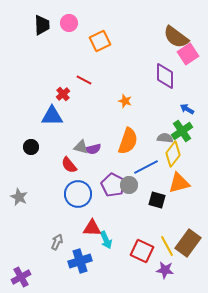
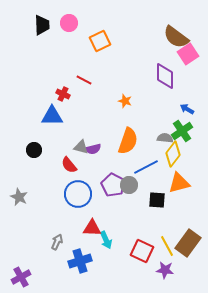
red cross: rotated 24 degrees counterclockwise
black circle: moved 3 px right, 3 px down
black square: rotated 12 degrees counterclockwise
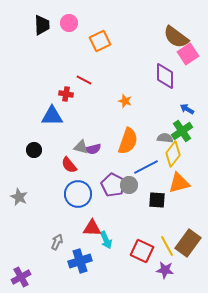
red cross: moved 3 px right; rotated 16 degrees counterclockwise
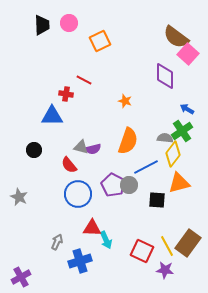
pink square: rotated 15 degrees counterclockwise
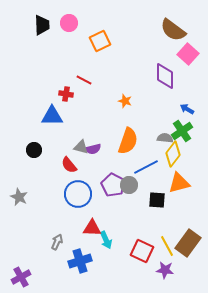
brown semicircle: moved 3 px left, 7 px up
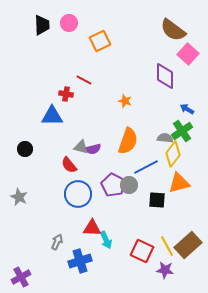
black circle: moved 9 px left, 1 px up
brown rectangle: moved 2 px down; rotated 12 degrees clockwise
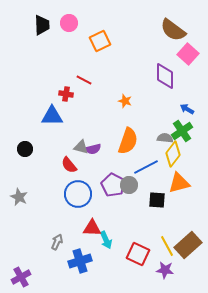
red square: moved 4 px left, 3 px down
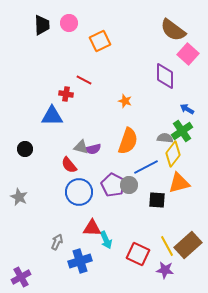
blue circle: moved 1 px right, 2 px up
